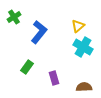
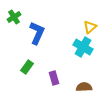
yellow triangle: moved 12 px right, 1 px down
blue L-shape: moved 2 px left, 1 px down; rotated 15 degrees counterclockwise
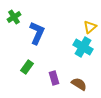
brown semicircle: moved 5 px left, 3 px up; rotated 35 degrees clockwise
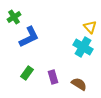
yellow triangle: rotated 32 degrees counterclockwise
blue L-shape: moved 8 px left, 4 px down; rotated 40 degrees clockwise
green rectangle: moved 6 px down
purple rectangle: moved 1 px left, 1 px up
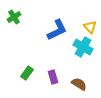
blue L-shape: moved 28 px right, 7 px up
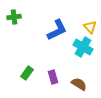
green cross: rotated 24 degrees clockwise
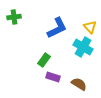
blue L-shape: moved 2 px up
green rectangle: moved 17 px right, 13 px up
purple rectangle: rotated 56 degrees counterclockwise
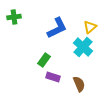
yellow triangle: rotated 32 degrees clockwise
cyan cross: rotated 12 degrees clockwise
brown semicircle: rotated 35 degrees clockwise
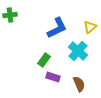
green cross: moved 4 px left, 2 px up
cyan cross: moved 5 px left, 4 px down
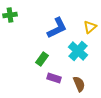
green rectangle: moved 2 px left, 1 px up
purple rectangle: moved 1 px right, 1 px down
